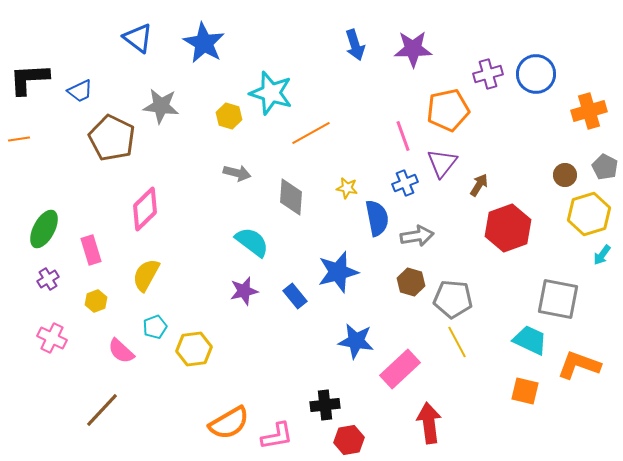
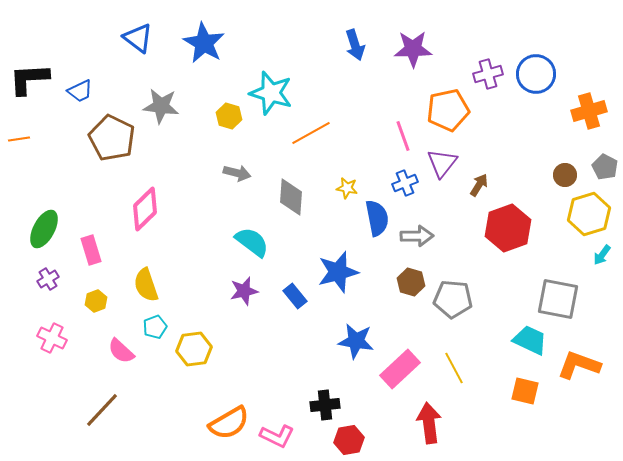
gray arrow at (417, 236): rotated 8 degrees clockwise
yellow semicircle at (146, 275): moved 10 px down; rotated 48 degrees counterclockwise
yellow line at (457, 342): moved 3 px left, 26 px down
pink L-shape at (277, 436): rotated 36 degrees clockwise
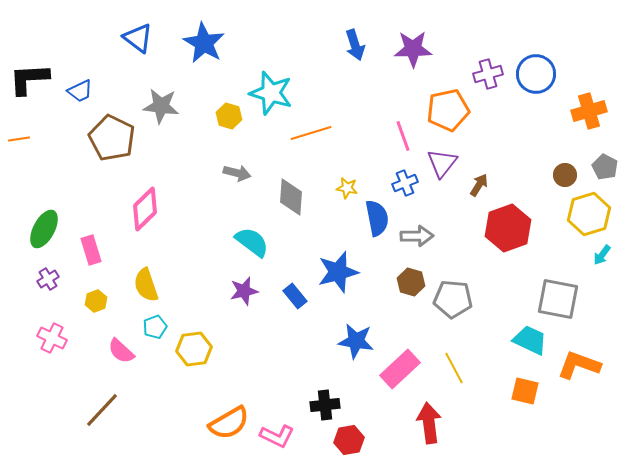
orange line at (311, 133): rotated 12 degrees clockwise
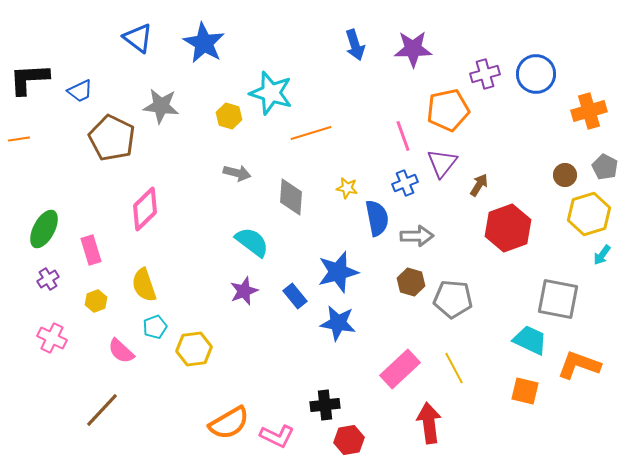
purple cross at (488, 74): moved 3 px left
yellow semicircle at (146, 285): moved 2 px left
purple star at (244, 291): rotated 8 degrees counterclockwise
blue star at (356, 341): moved 18 px left, 18 px up
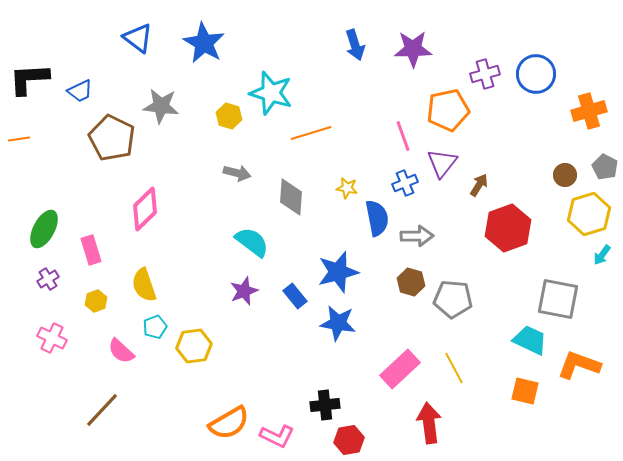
yellow hexagon at (194, 349): moved 3 px up
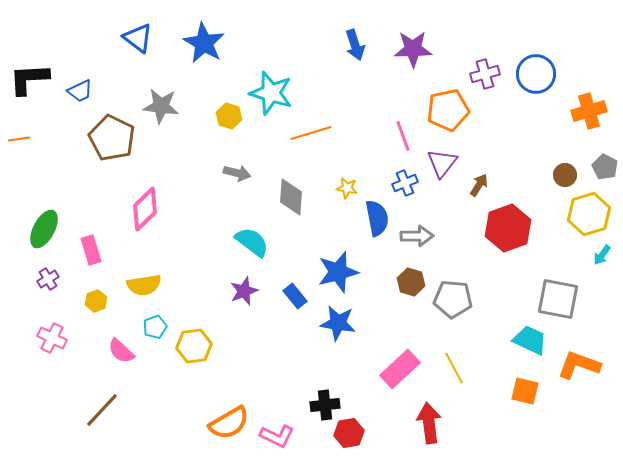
yellow semicircle at (144, 285): rotated 80 degrees counterclockwise
red hexagon at (349, 440): moved 7 px up
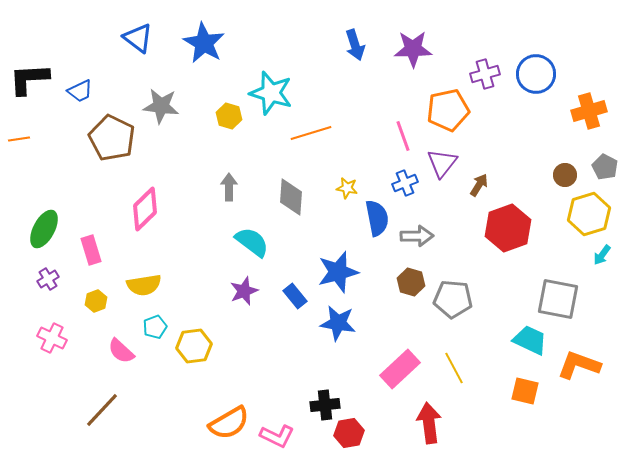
gray arrow at (237, 173): moved 8 px left, 14 px down; rotated 104 degrees counterclockwise
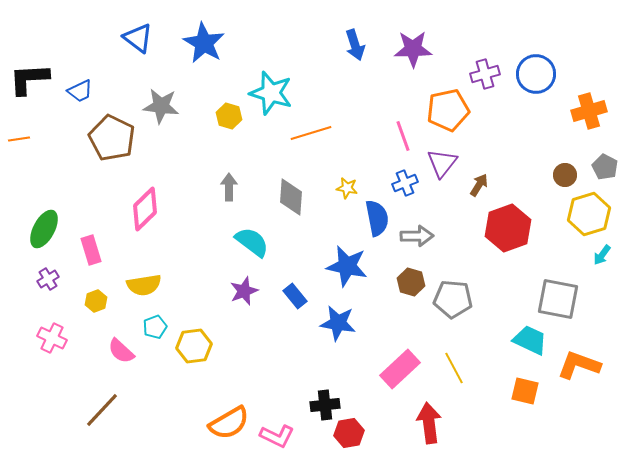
blue star at (338, 272): moved 9 px right, 6 px up; rotated 27 degrees clockwise
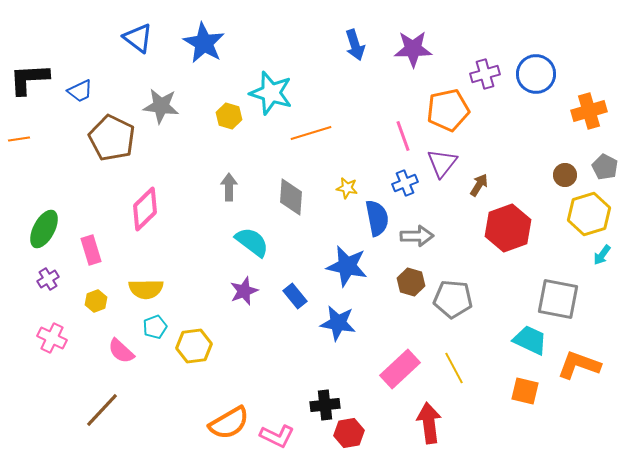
yellow semicircle at (144, 285): moved 2 px right, 4 px down; rotated 8 degrees clockwise
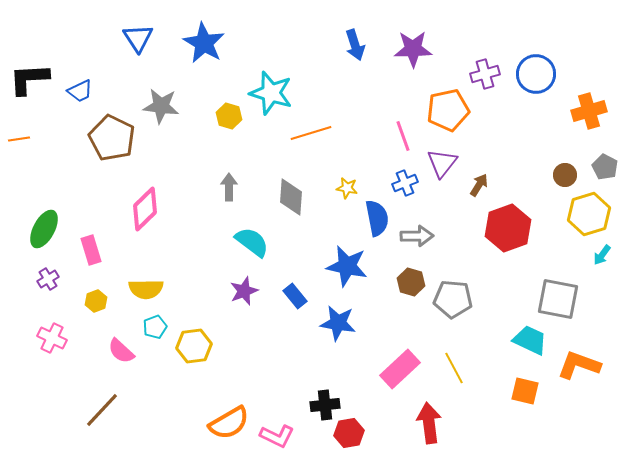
blue triangle at (138, 38): rotated 20 degrees clockwise
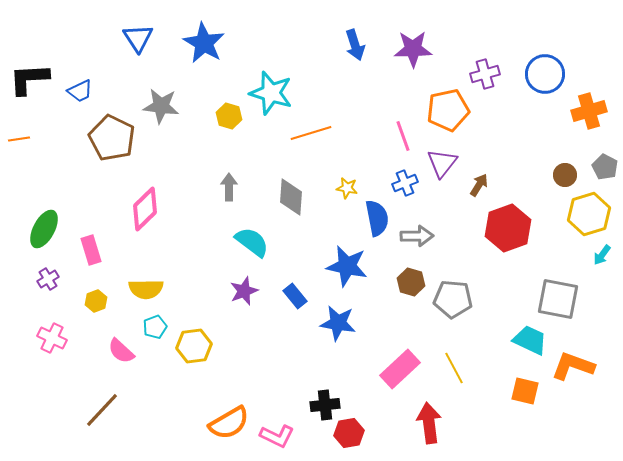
blue circle at (536, 74): moved 9 px right
orange L-shape at (579, 365): moved 6 px left, 1 px down
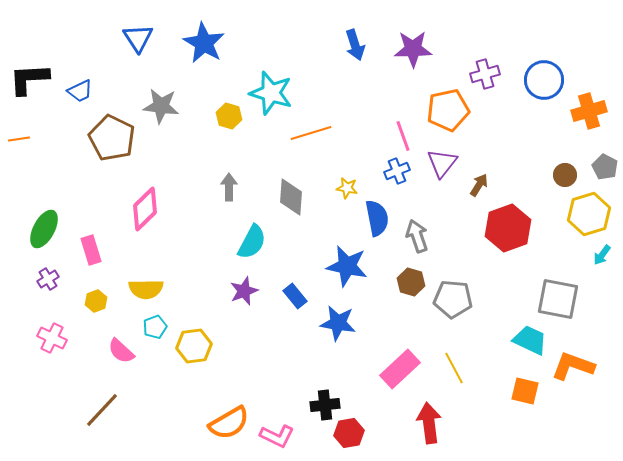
blue circle at (545, 74): moved 1 px left, 6 px down
blue cross at (405, 183): moved 8 px left, 12 px up
gray arrow at (417, 236): rotated 108 degrees counterclockwise
cyan semicircle at (252, 242): rotated 81 degrees clockwise
